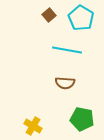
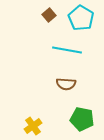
brown semicircle: moved 1 px right, 1 px down
yellow cross: rotated 24 degrees clockwise
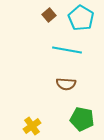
yellow cross: moved 1 px left
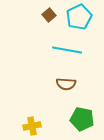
cyan pentagon: moved 2 px left, 1 px up; rotated 15 degrees clockwise
yellow cross: rotated 24 degrees clockwise
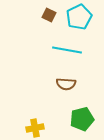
brown square: rotated 24 degrees counterclockwise
green pentagon: rotated 25 degrees counterclockwise
yellow cross: moved 3 px right, 2 px down
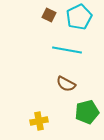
brown semicircle: rotated 24 degrees clockwise
green pentagon: moved 5 px right, 7 px up
yellow cross: moved 4 px right, 7 px up
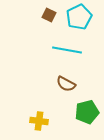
yellow cross: rotated 18 degrees clockwise
